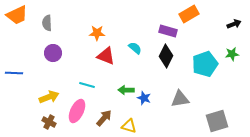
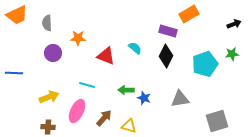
orange star: moved 19 px left, 5 px down
brown cross: moved 1 px left, 5 px down; rotated 24 degrees counterclockwise
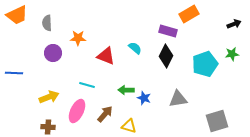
gray triangle: moved 2 px left
brown arrow: moved 1 px right, 4 px up
